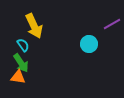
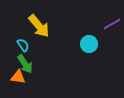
yellow arrow: moved 5 px right; rotated 15 degrees counterclockwise
green arrow: moved 4 px right, 1 px down
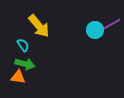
cyan circle: moved 6 px right, 14 px up
green arrow: rotated 42 degrees counterclockwise
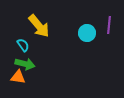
purple line: moved 3 px left, 1 px down; rotated 54 degrees counterclockwise
cyan circle: moved 8 px left, 3 px down
